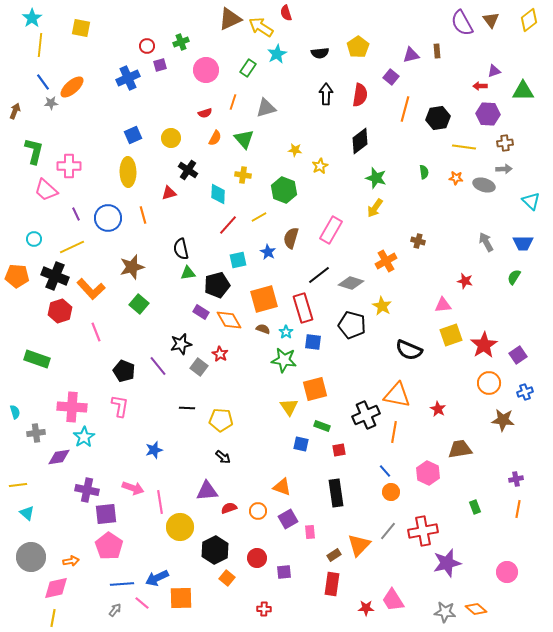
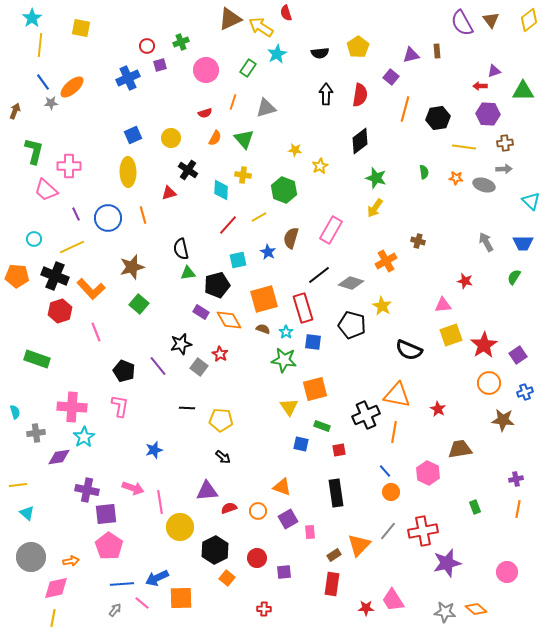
cyan diamond at (218, 194): moved 3 px right, 4 px up
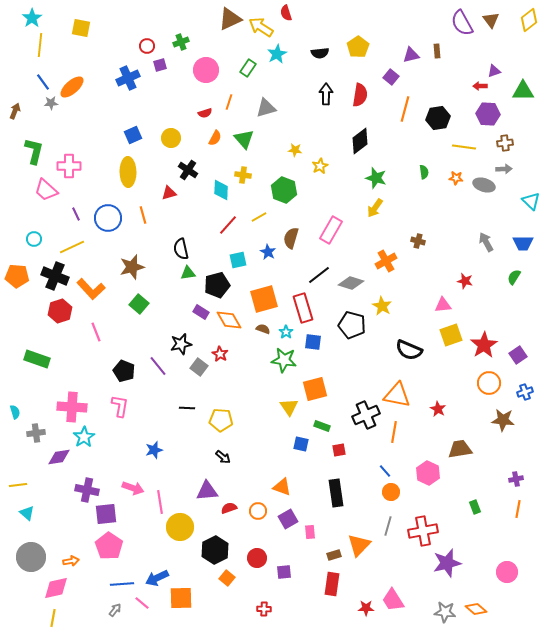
orange line at (233, 102): moved 4 px left
gray line at (388, 531): moved 5 px up; rotated 24 degrees counterclockwise
brown rectangle at (334, 555): rotated 16 degrees clockwise
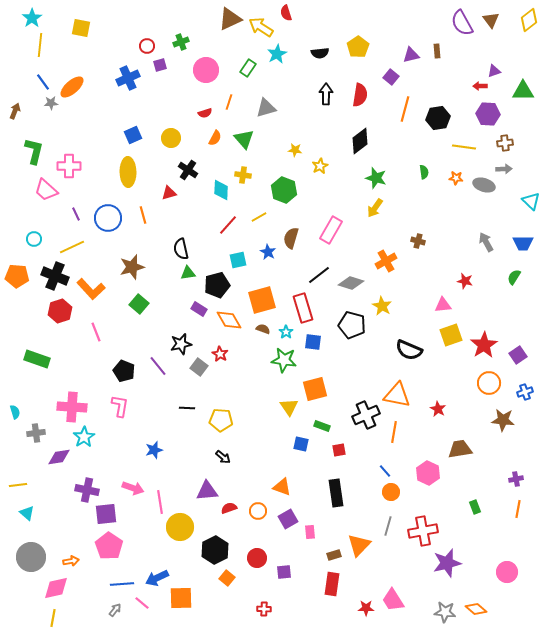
orange square at (264, 299): moved 2 px left, 1 px down
purple rectangle at (201, 312): moved 2 px left, 3 px up
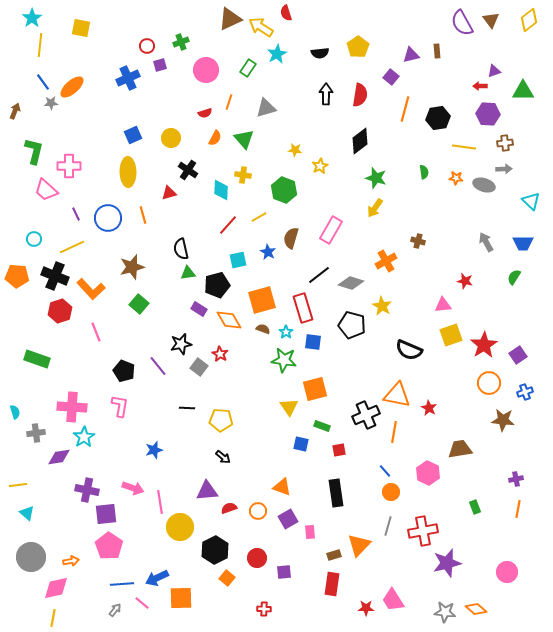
red star at (438, 409): moved 9 px left, 1 px up
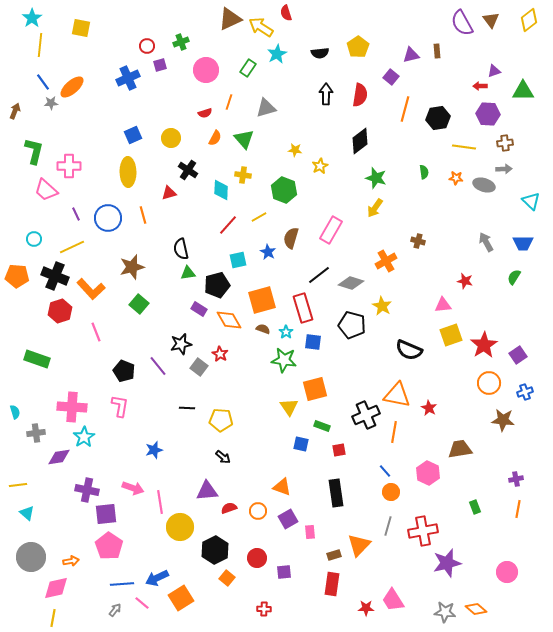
orange square at (181, 598): rotated 30 degrees counterclockwise
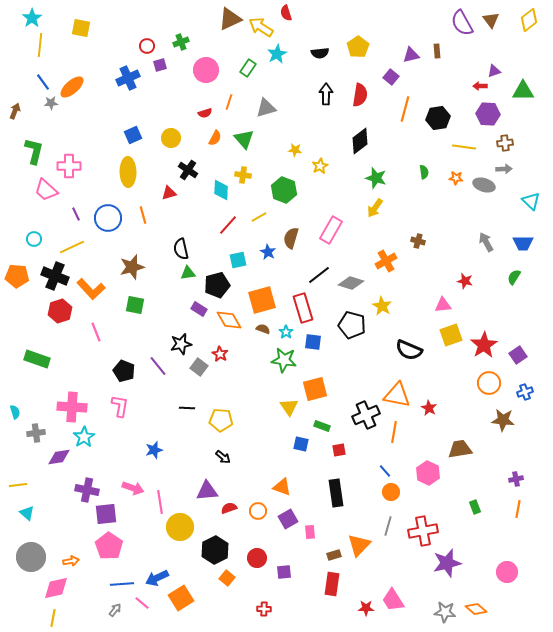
green square at (139, 304): moved 4 px left, 1 px down; rotated 30 degrees counterclockwise
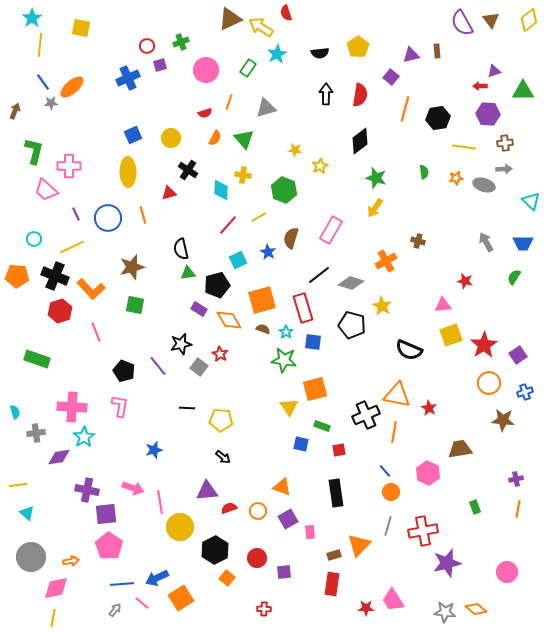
orange star at (456, 178): rotated 16 degrees counterclockwise
cyan square at (238, 260): rotated 12 degrees counterclockwise
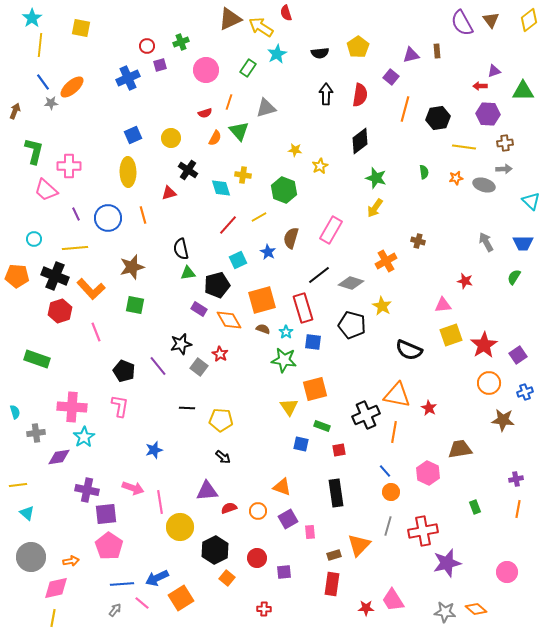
green triangle at (244, 139): moved 5 px left, 8 px up
cyan diamond at (221, 190): moved 2 px up; rotated 20 degrees counterclockwise
yellow line at (72, 247): moved 3 px right, 1 px down; rotated 20 degrees clockwise
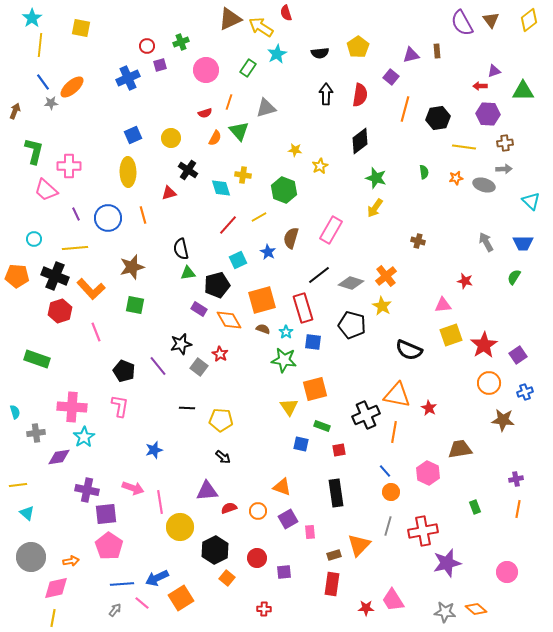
orange cross at (386, 261): moved 15 px down; rotated 10 degrees counterclockwise
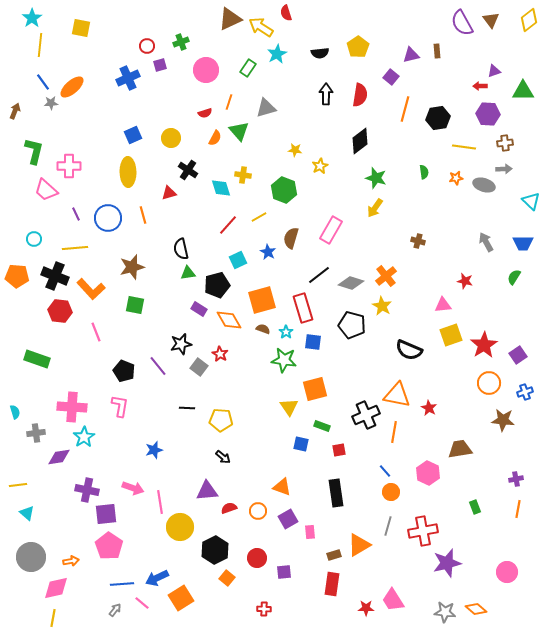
red hexagon at (60, 311): rotated 25 degrees clockwise
orange triangle at (359, 545): rotated 15 degrees clockwise
